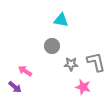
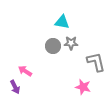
cyan triangle: moved 1 px right, 2 px down
gray circle: moved 1 px right
gray star: moved 21 px up
purple arrow: rotated 24 degrees clockwise
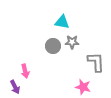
gray star: moved 1 px right, 1 px up
gray L-shape: rotated 10 degrees clockwise
pink arrow: rotated 136 degrees counterclockwise
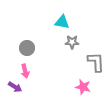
gray circle: moved 26 px left, 2 px down
purple arrow: rotated 32 degrees counterclockwise
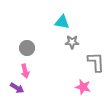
purple arrow: moved 2 px right, 1 px down
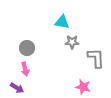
gray L-shape: moved 4 px up
pink arrow: moved 2 px up
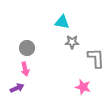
purple arrow: rotated 56 degrees counterclockwise
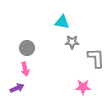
pink star: rotated 14 degrees counterclockwise
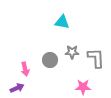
gray star: moved 10 px down
gray circle: moved 23 px right, 12 px down
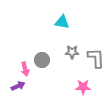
gray circle: moved 8 px left
purple arrow: moved 1 px right, 2 px up
